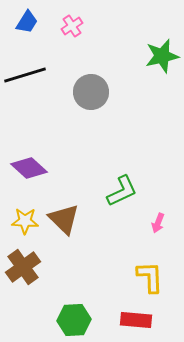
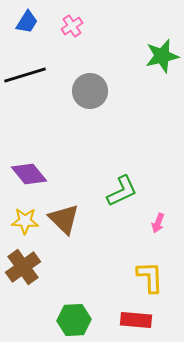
gray circle: moved 1 px left, 1 px up
purple diamond: moved 6 px down; rotated 9 degrees clockwise
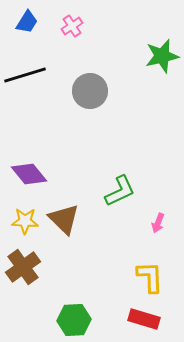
green L-shape: moved 2 px left
red rectangle: moved 8 px right, 1 px up; rotated 12 degrees clockwise
